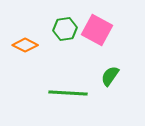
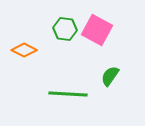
green hexagon: rotated 15 degrees clockwise
orange diamond: moved 1 px left, 5 px down
green line: moved 1 px down
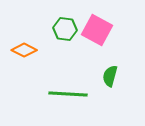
green semicircle: rotated 20 degrees counterclockwise
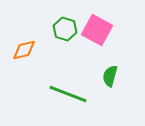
green hexagon: rotated 10 degrees clockwise
orange diamond: rotated 40 degrees counterclockwise
green line: rotated 18 degrees clockwise
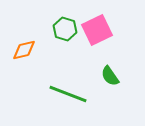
pink square: rotated 36 degrees clockwise
green semicircle: rotated 50 degrees counterclockwise
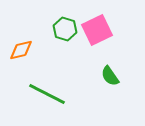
orange diamond: moved 3 px left
green line: moved 21 px left; rotated 6 degrees clockwise
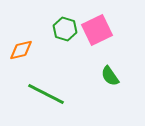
green line: moved 1 px left
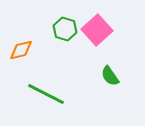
pink square: rotated 16 degrees counterclockwise
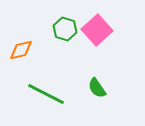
green semicircle: moved 13 px left, 12 px down
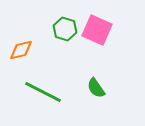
pink square: rotated 24 degrees counterclockwise
green semicircle: moved 1 px left
green line: moved 3 px left, 2 px up
